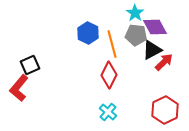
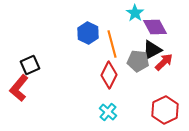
gray pentagon: moved 2 px right, 26 px down
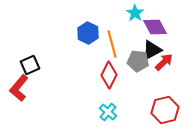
red hexagon: rotated 12 degrees clockwise
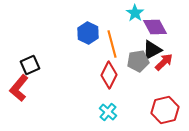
gray pentagon: rotated 15 degrees counterclockwise
